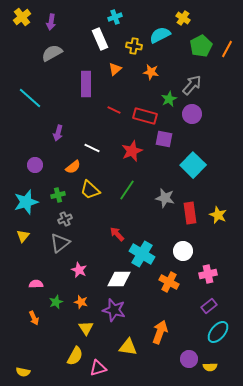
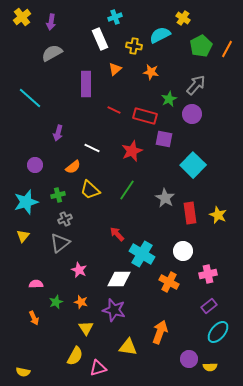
gray arrow at (192, 85): moved 4 px right
gray star at (165, 198): rotated 18 degrees clockwise
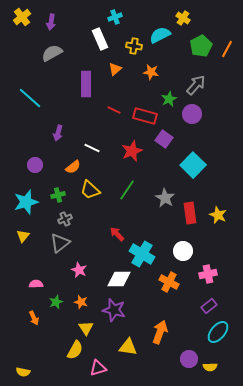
purple square at (164, 139): rotated 24 degrees clockwise
yellow semicircle at (75, 356): moved 6 px up
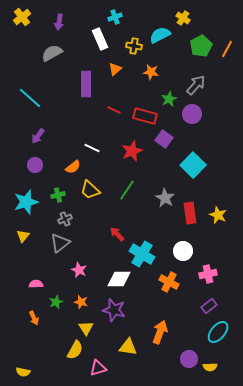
purple arrow at (51, 22): moved 8 px right
purple arrow at (58, 133): moved 20 px left, 3 px down; rotated 21 degrees clockwise
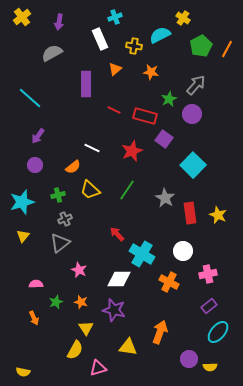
cyan star at (26, 202): moved 4 px left
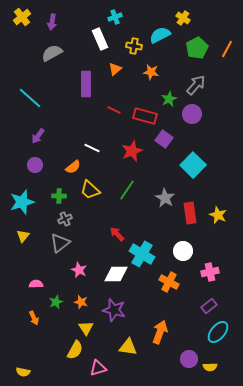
purple arrow at (59, 22): moved 7 px left
green pentagon at (201, 46): moved 4 px left, 2 px down
green cross at (58, 195): moved 1 px right, 1 px down; rotated 16 degrees clockwise
pink cross at (208, 274): moved 2 px right, 2 px up
white diamond at (119, 279): moved 3 px left, 5 px up
